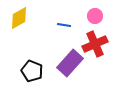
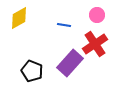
pink circle: moved 2 px right, 1 px up
red cross: rotated 10 degrees counterclockwise
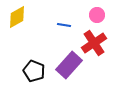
yellow diamond: moved 2 px left, 1 px up
red cross: moved 1 px left, 1 px up
purple rectangle: moved 1 px left, 2 px down
black pentagon: moved 2 px right
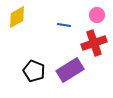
red cross: rotated 15 degrees clockwise
purple rectangle: moved 1 px right, 5 px down; rotated 16 degrees clockwise
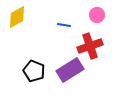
red cross: moved 4 px left, 3 px down
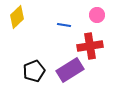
yellow diamond: rotated 15 degrees counterclockwise
red cross: rotated 10 degrees clockwise
black pentagon: rotated 30 degrees clockwise
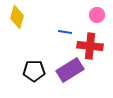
yellow diamond: rotated 30 degrees counterclockwise
blue line: moved 1 px right, 7 px down
red cross: rotated 15 degrees clockwise
black pentagon: rotated 20 degrees clockwise
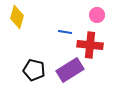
red cross: moved 1 px up
black pentagon: moved 1 px up; rotated 15 degrees clockwise
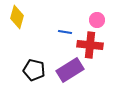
pink circle: moved 5 px down
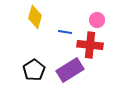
yellow diamond: moved 18 px right
black pentagon: rotated 25 degrees clockwise
